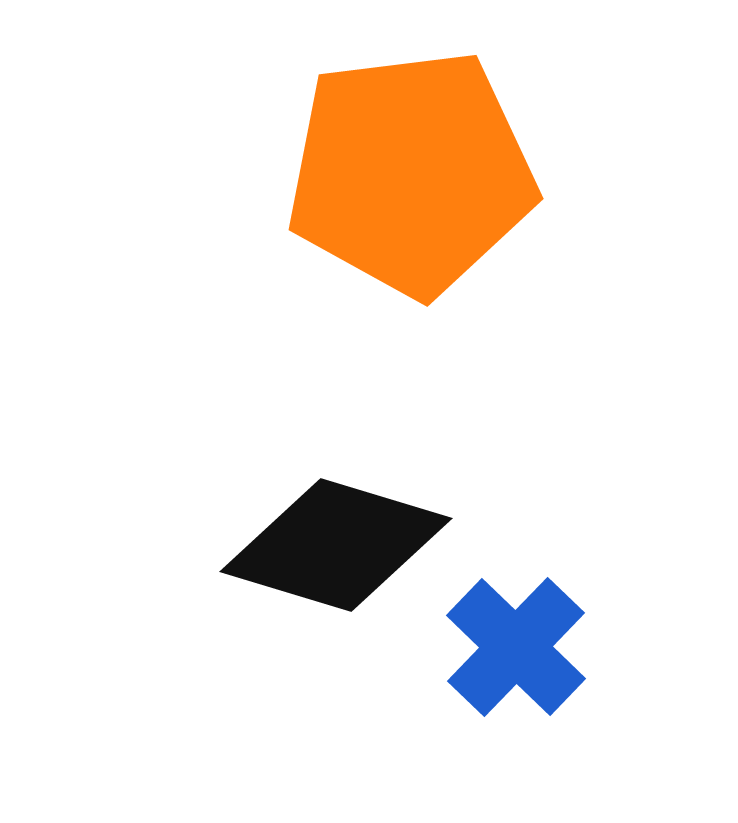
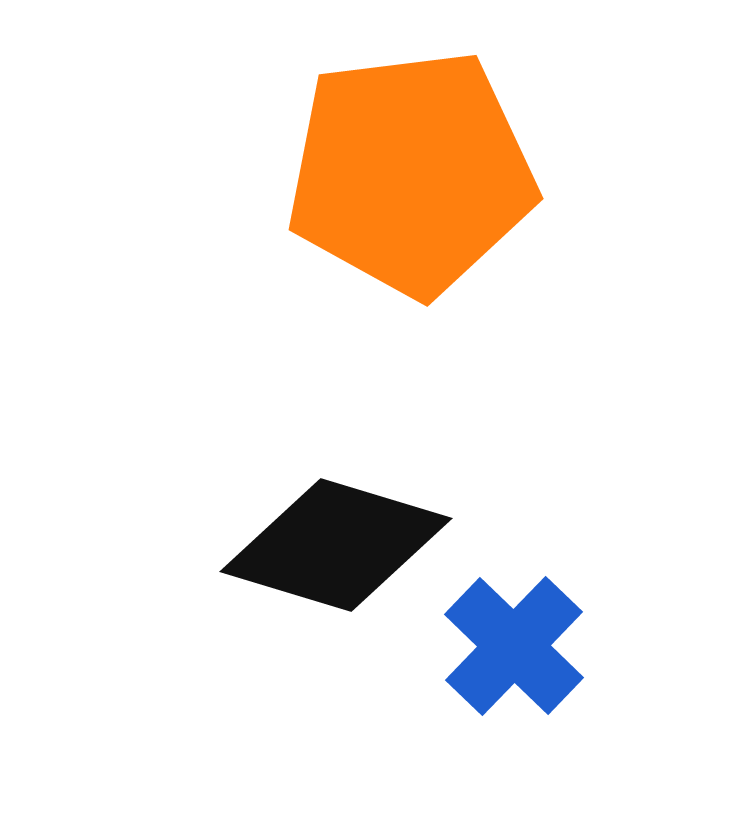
blue cross: moved 2 px left, 1 px up
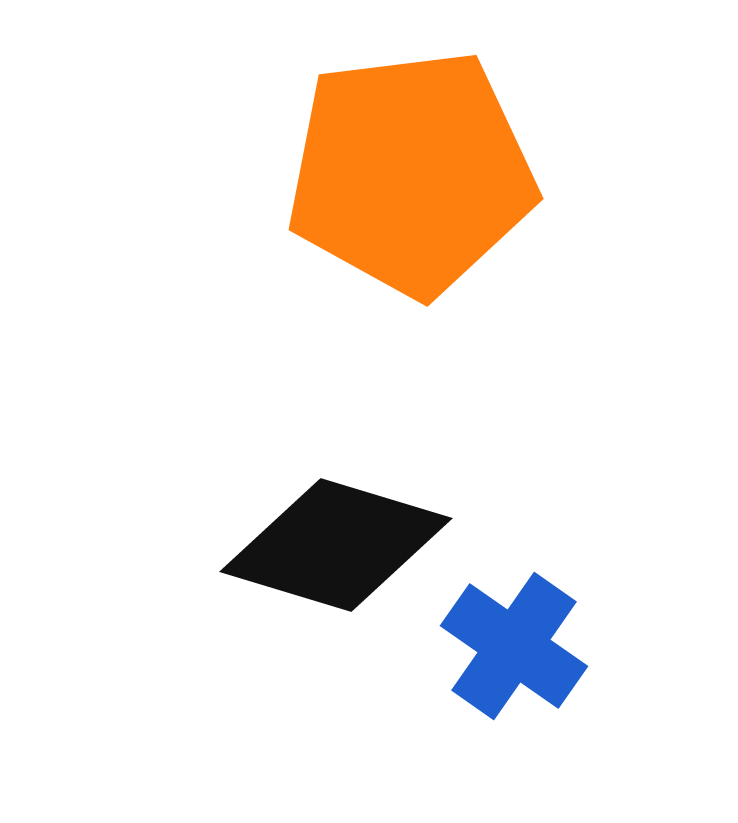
blue cross: rotated 9 degrees counterclockwise
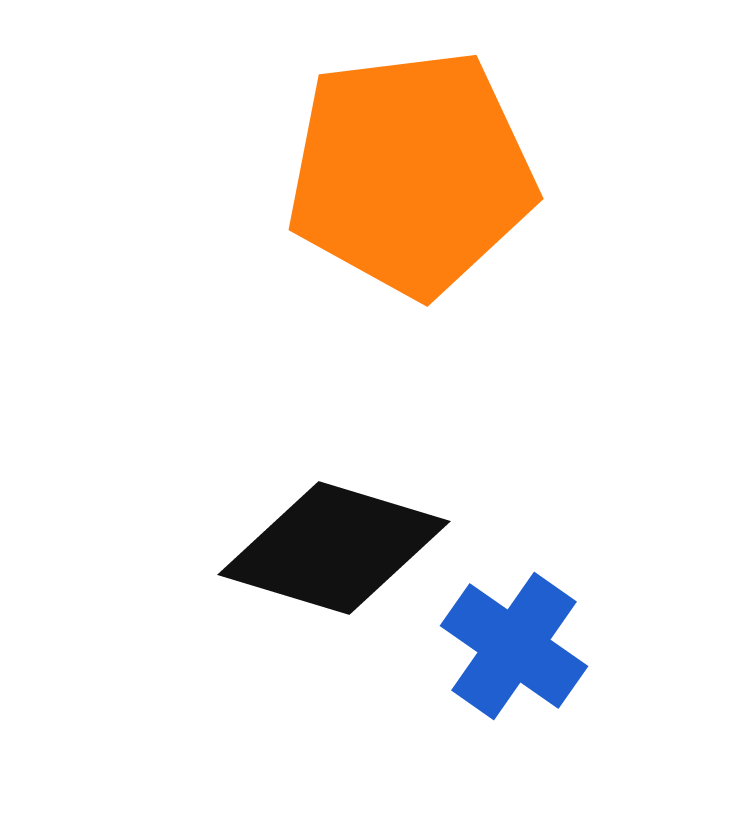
black diamond: moved 2 px left, 3 px down
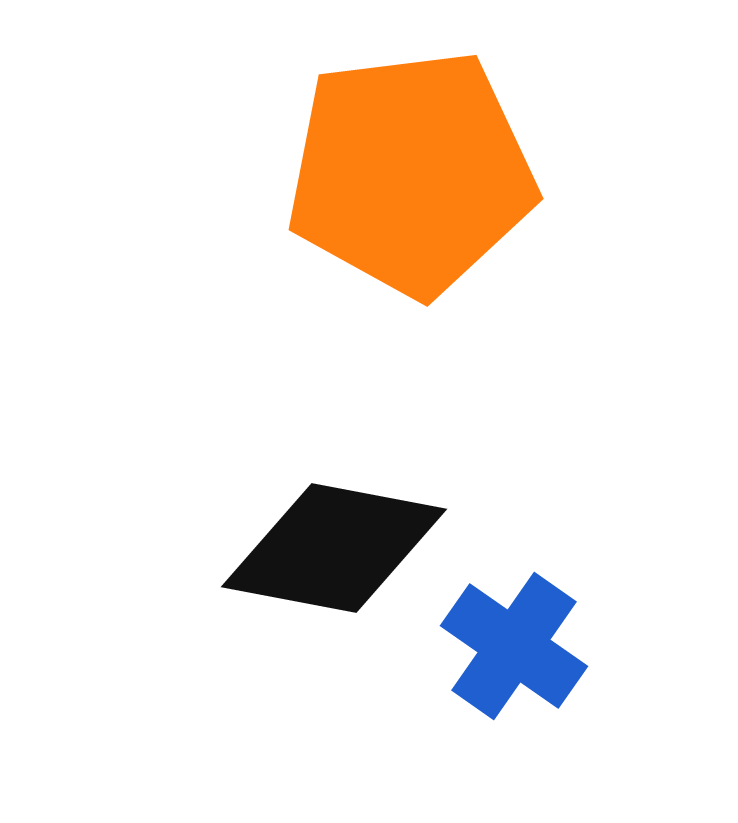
black diamond: rotated 6 degrees counterclockwise
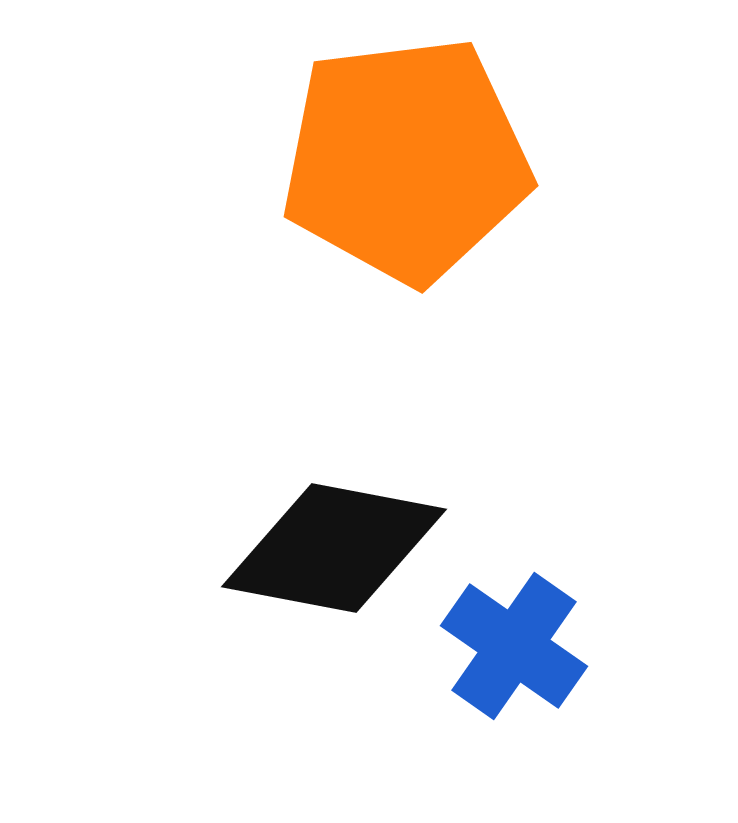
orange pentagon: moved 5 px left, 13 px up
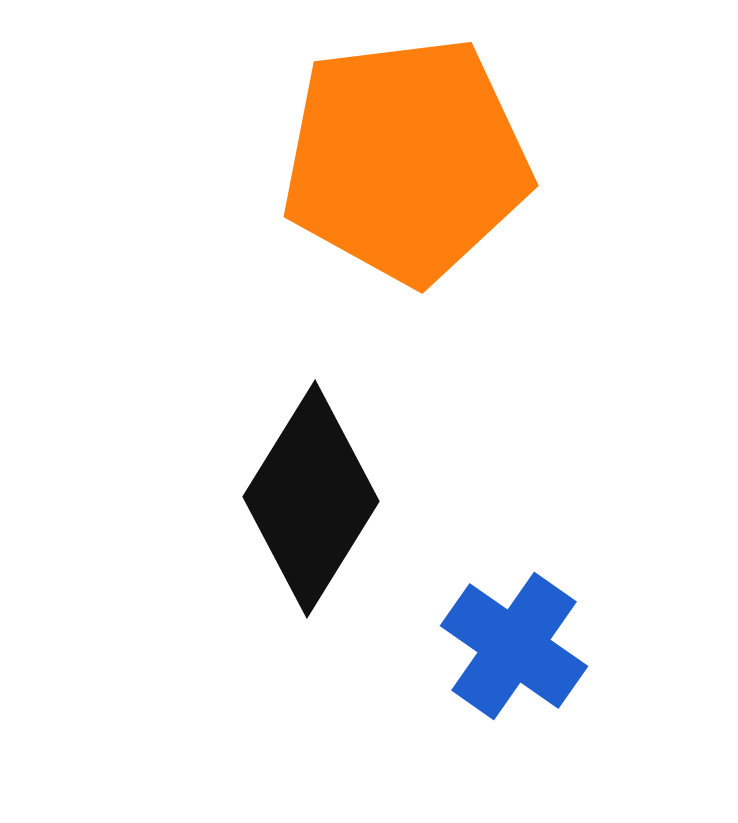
black diamond: moved 23 px left, 49 px up; rotated 69 degrees counterclockwise
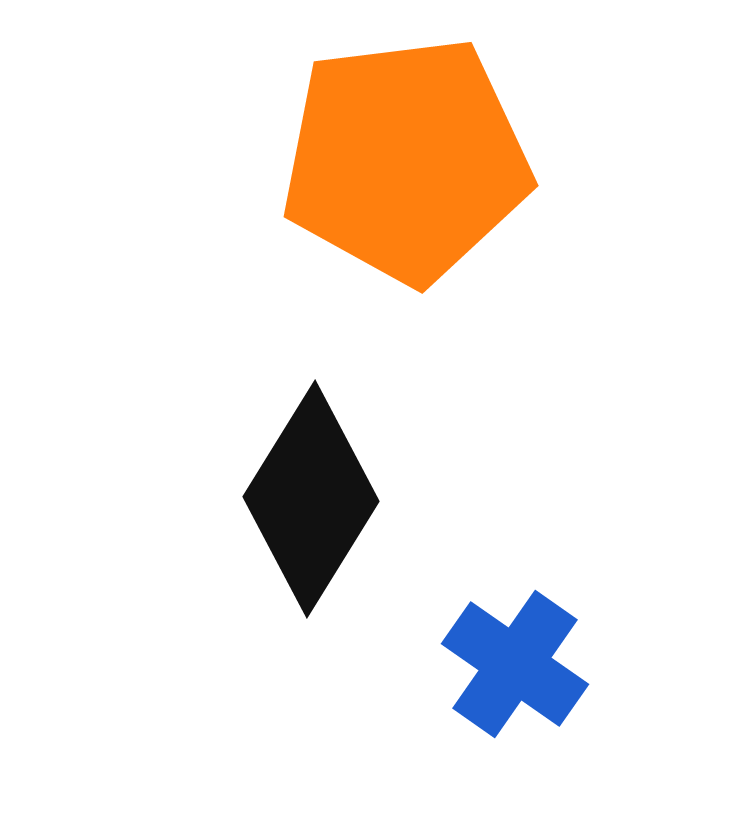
blue cross: moved 1 px right, 18 px down
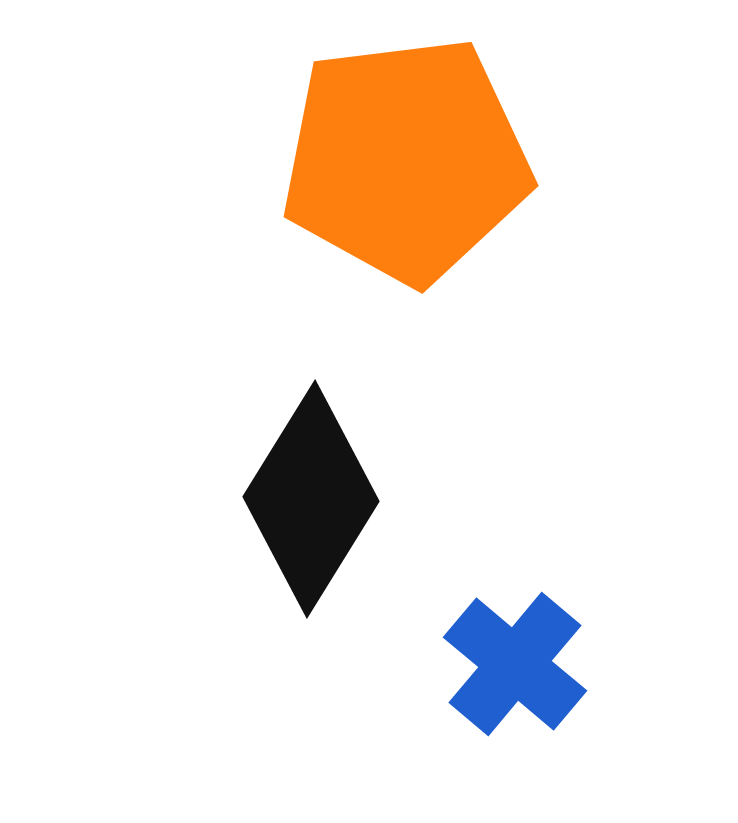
blue cross: rotated 5 degrees clockwise
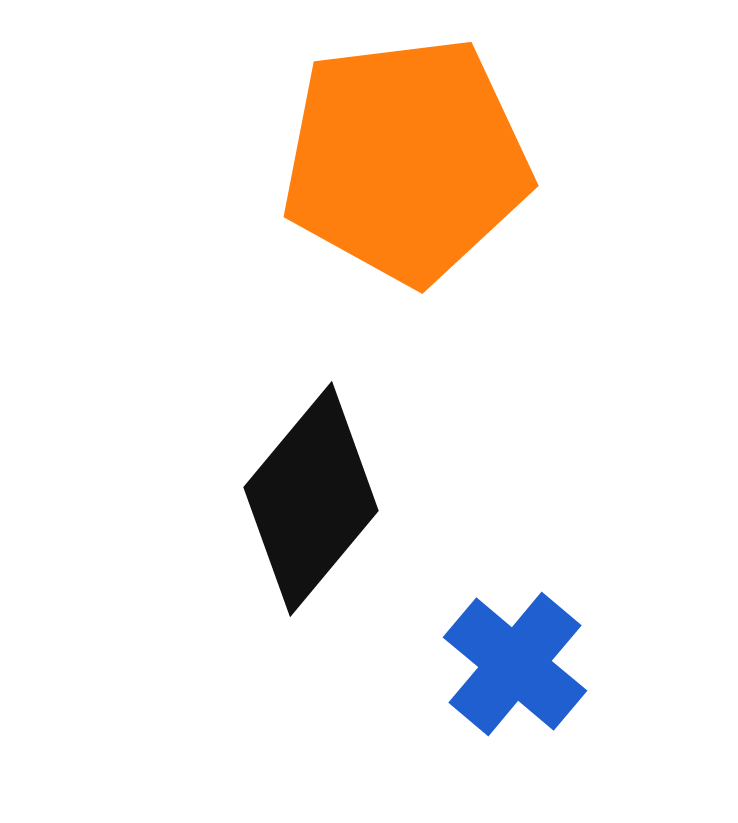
black diamond: rotated 8 degrees clockwise
